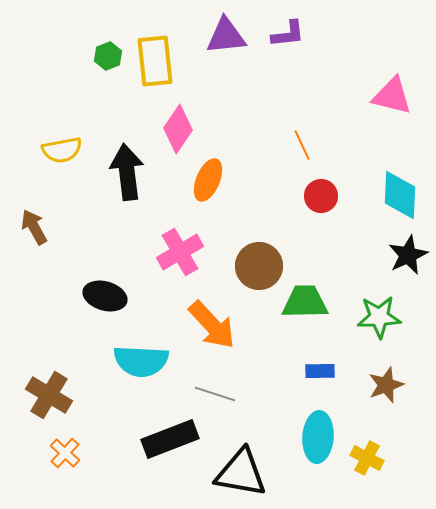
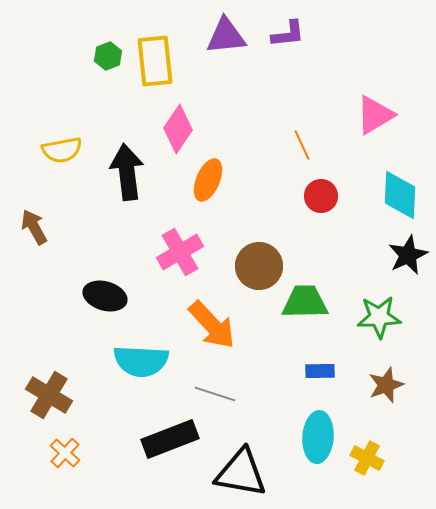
pink triangle: moved 17 px left, 19 px down; rotated 45 degrees counterclockwise
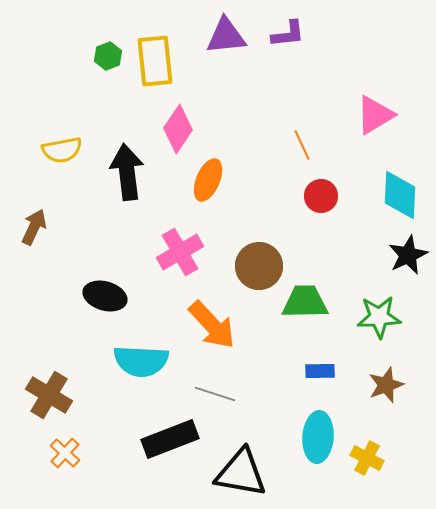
brown arrow: rotated 54 degrees clockwise
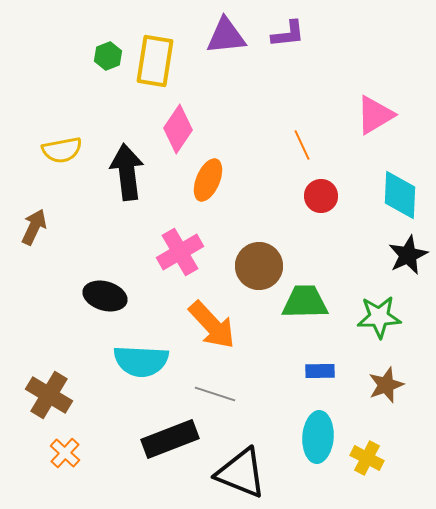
yellow rectangle: rotated 15 degrees clockwise
black triangle: rotated 12 degrees clockwise
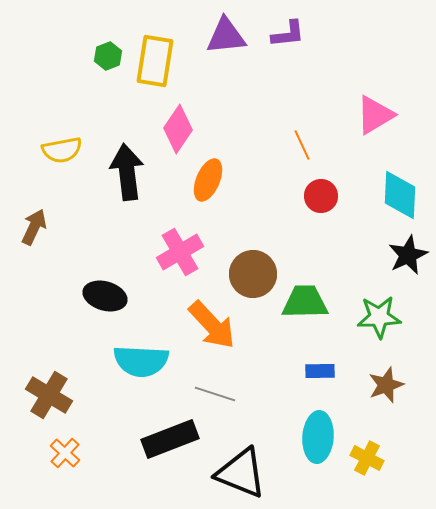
brown circle: moved 6 px left, 8 px down
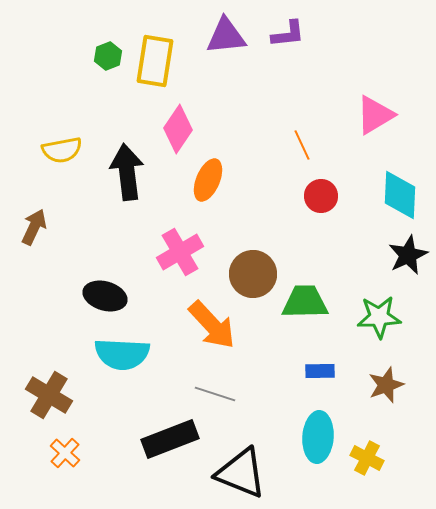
cyan semicircle: moved 19 px left, 7 px up
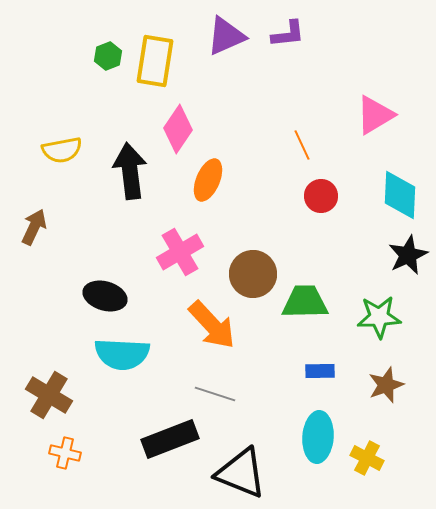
purple triangle: rotated 18 degrees counterclockwise
black arrow: moved 3 px right, 1 px up
orange cross: rotated 28 degrees counterclockwise
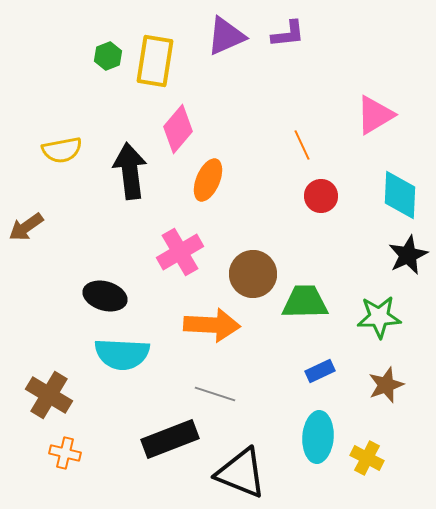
pink diamond: rotated 6 degrees clockwise
brown arrow: moved 8 px left; rotated 150 degrees counterclockwise
orange arrow: rotated 44 degrees counterclockwise
blue rectangle: rotated 24 degrees counterclockwise
